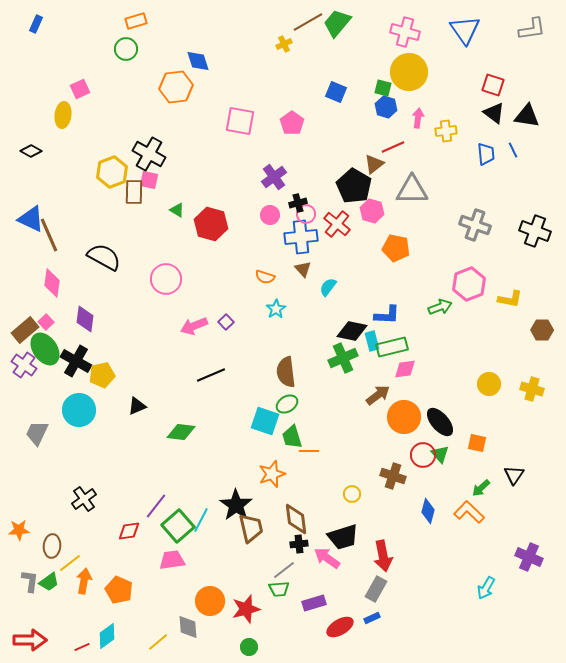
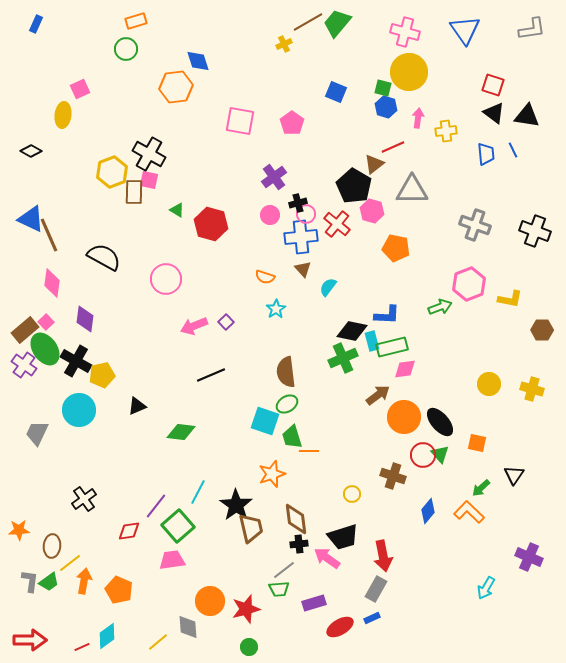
blue diamond at (428, 511): rotated 25 degrees clockwise
cyan line at (201, 520): moved 3 px left, 28 px up
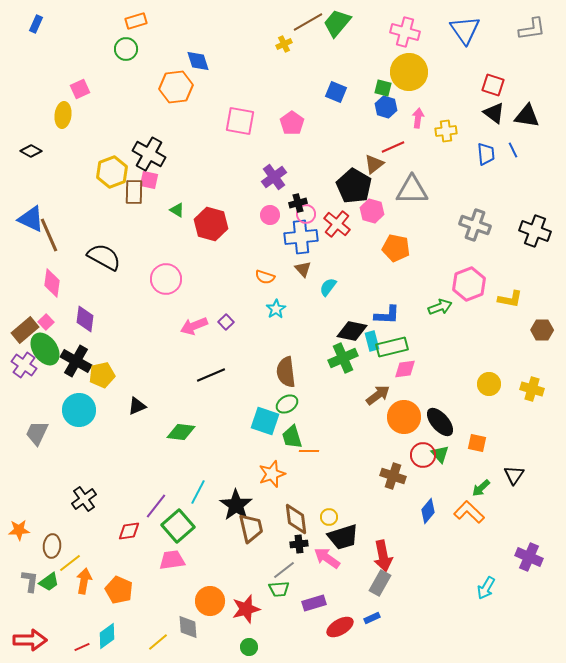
yellow circle at (352, 494): moved 23 px left, 23 px down
gray rectangle at (376, 589): moved 4 px right, 6 px up
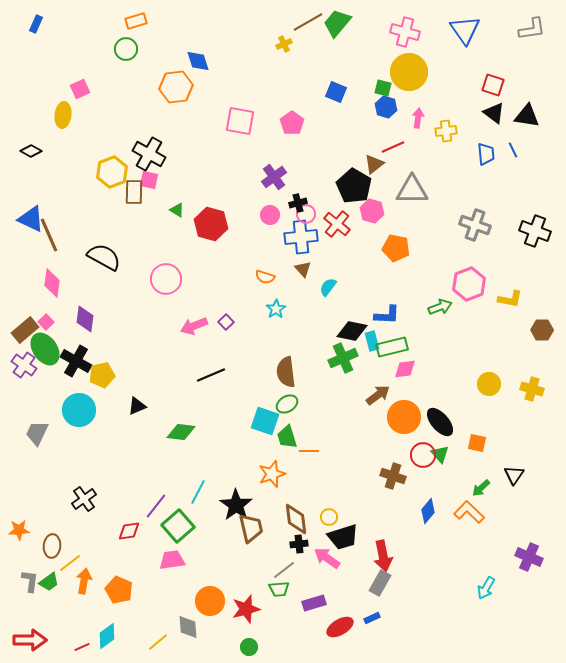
green trapezoid at (292, 437): moved 5 px left
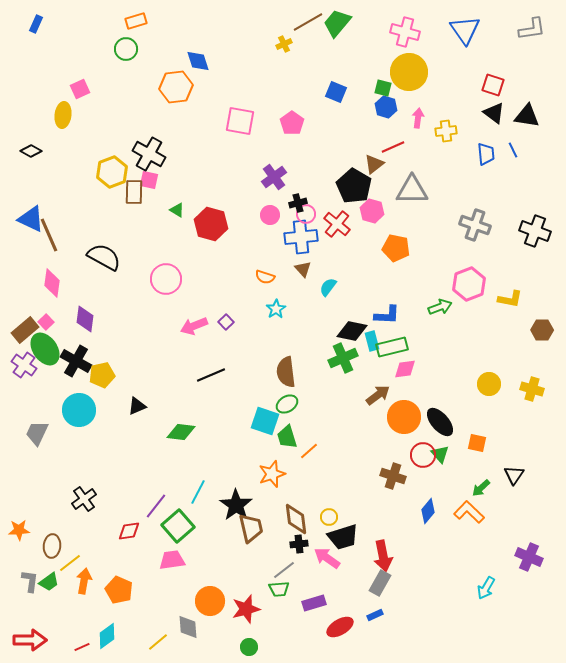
orange line at (309, 451): rotated 42 degrees counterclockwise
blue rectangle at (372, 618): moved 3 px right, 3 px up
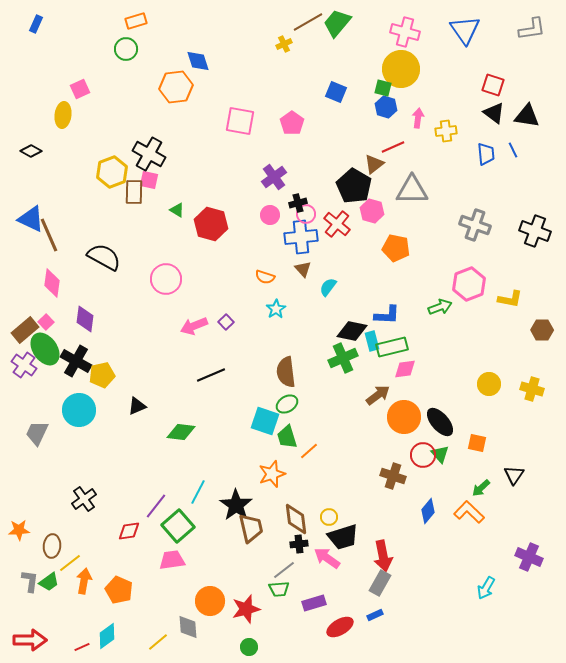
yellow circle at (409, 72): moved 8 px left, 3 px up
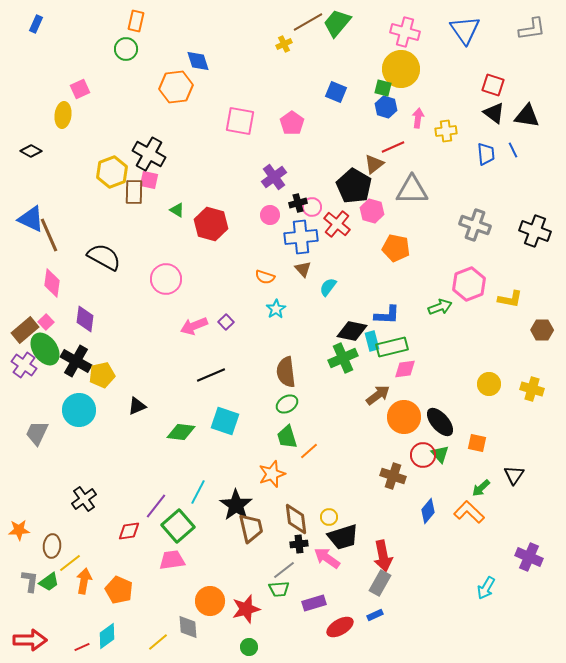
orange rectangle at (136, 21): rotated 60 degrees counterclockwise
pink circle at (306, 214): moved 6 px right, 7 px up
cyan square at (265, 421): moved 40 px left
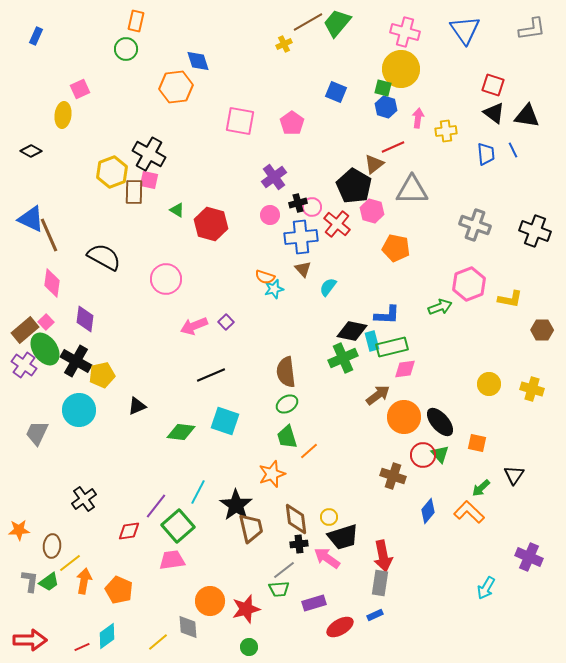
blue rectangle at (36, 24): moved 12 px down
cyan star at (276, 309): moved 2 px left, 20 px up; rotated 18 degrees clockwise
gray rectangle at (380, 583): rotated 20 degrees counterclockwise
